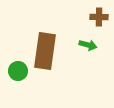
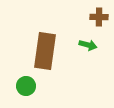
green circle: moved 8 px right, 15 px down
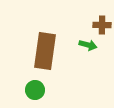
brown cross: moved 3 px right, 8 px down
green circle: moved 9 px right, 4 px down
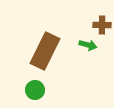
brown rectangle: rotated 18 degrees clockwise
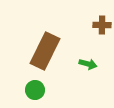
green arrow: moved 19 px down
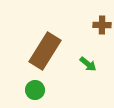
brown rectangle: rotated 6 degrees clockwise
green arrow: rotated 24 degrees clockwise
